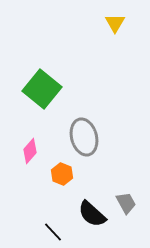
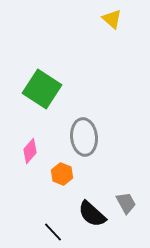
yellow triangle: moved 3 px left, 4 px up; rotated 20 degrees counterclockwise
green square: rotated 6 degrees counterclockwise
gray ellipse: rotated 9 degrees clockwise
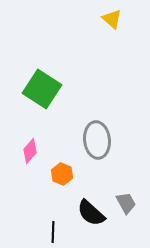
gray ellipse: moved 13 px right, 3 px down
black semicircle: moved 1 px left, 1 px up
black line: rotated 45 degrees clockwise
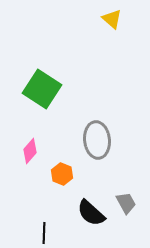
black line: moved 9 px left, 1 px down
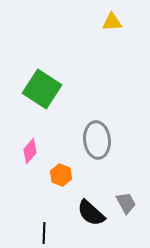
yellow triangle: moved 3 px down; rotated 45 degrees counterclockwise
orange hexagon: moved 1 px left, 1 px down
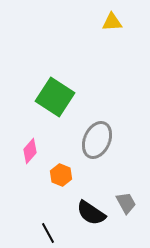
green square: moved 13 px right, 8 px down
gray ellipse: rotated 30 degrees clockwise
black semicircle: rotated 8 degrees counterclockwise
black line: moved 4 px right; rotated 30 degrees counterclockwise
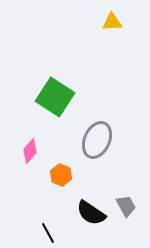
gray trapezoid: moved 3 px down
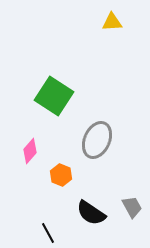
green square: moved 1 px left, 1 px up
gray trapezoid: moved 6 px right, 1 px down
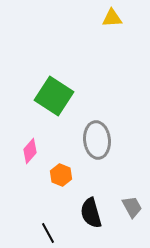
yellow triangle: moved 4 px up
gray ellipse: rotated 30 degrees counterclockwise
black semicircle: rotated 40 degrees clockwise
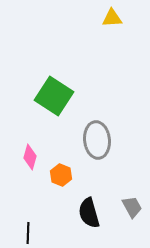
pink diamond: moved 6 px down; rotated 25 degrees counterclockwise
black semicircle: moved 2 px left
black line: moved 20 px left; rotated 30 degrees clockwise
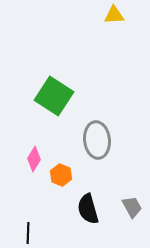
yellow triangle: moved 2 px right, 3 px up
pink diamond: moved 4 px right, 2 px down; rotated 15 degrees clockwise
black semicircle: moved 1 px left, 4 px up
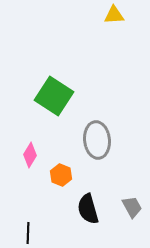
pink diamond: moved 4 px left, 4 px up
